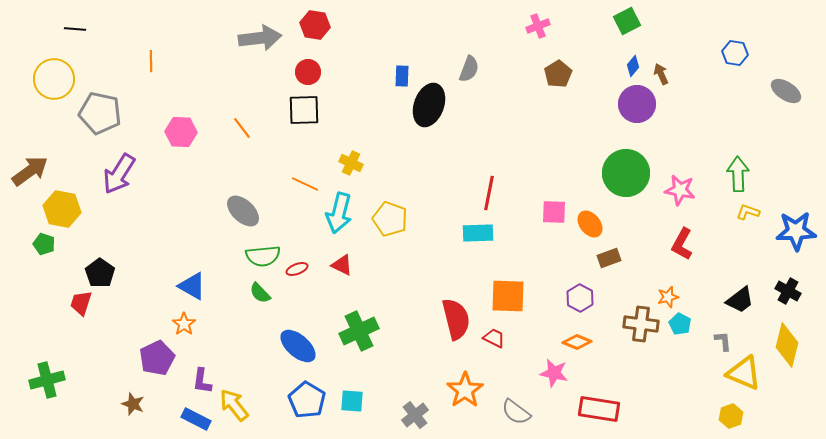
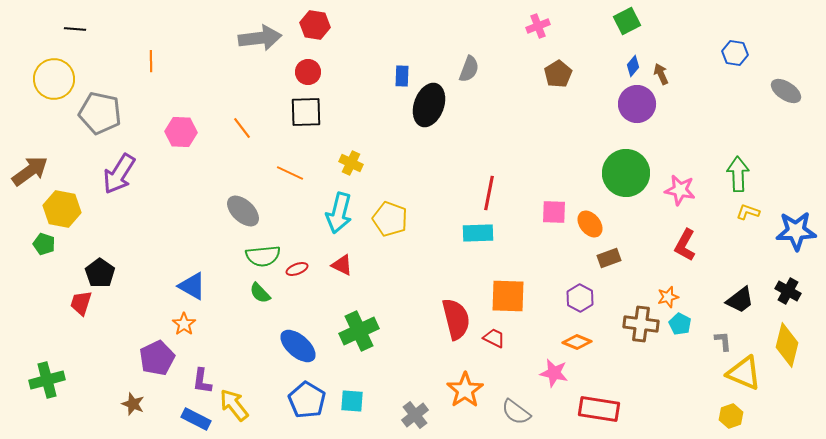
black square at (304, 110): moved 2 px right, 2 px down
orange line at (305, 184): moved 15 px left, 11 px up
red L-shape at (682, 244): moved 3 px right, 1 px down
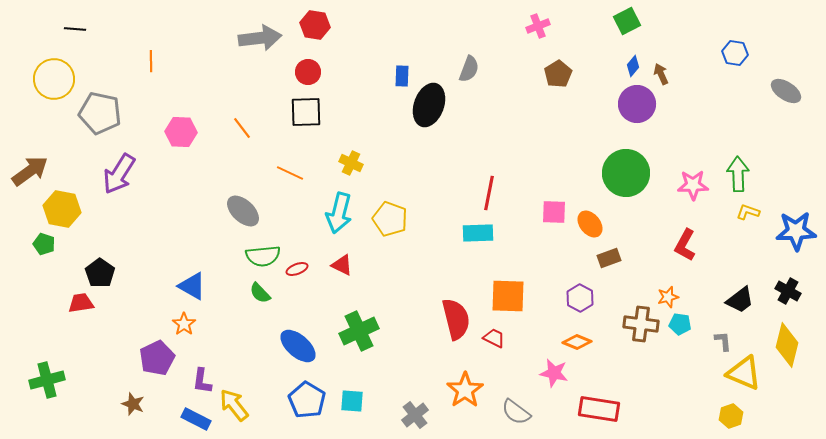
pink star at (680, 190): moved 13 px right, 5 px up; rotated 12 degrees counterclockwise
red trapezoid at (81, 303): rotated 64 degrees clockwise
cyan pentagon at (680, 324): rotated 20 degrees counterclockwise
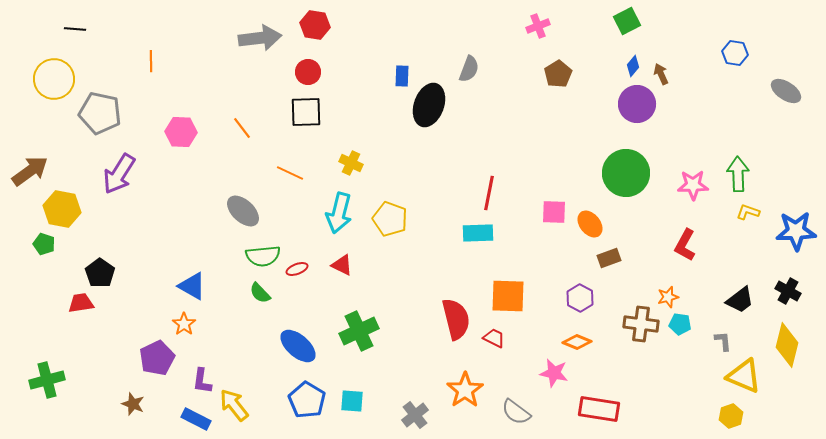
yellow triangle at (744, 373): moved 3 px down
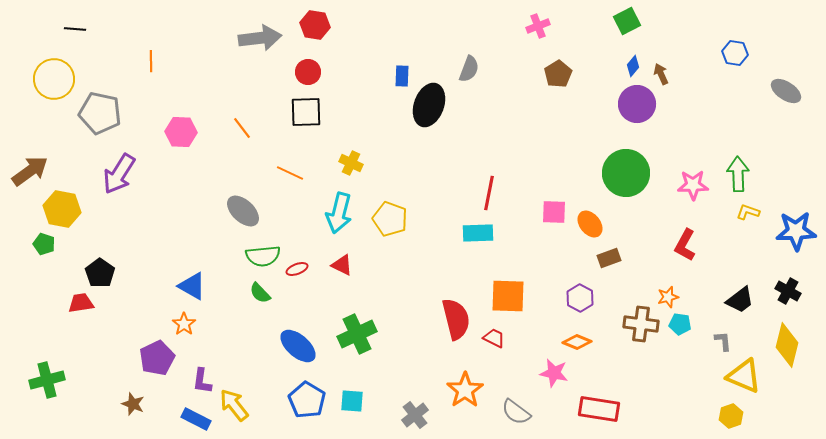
green cross at (359, 331): moved 2 px left, 3 px down
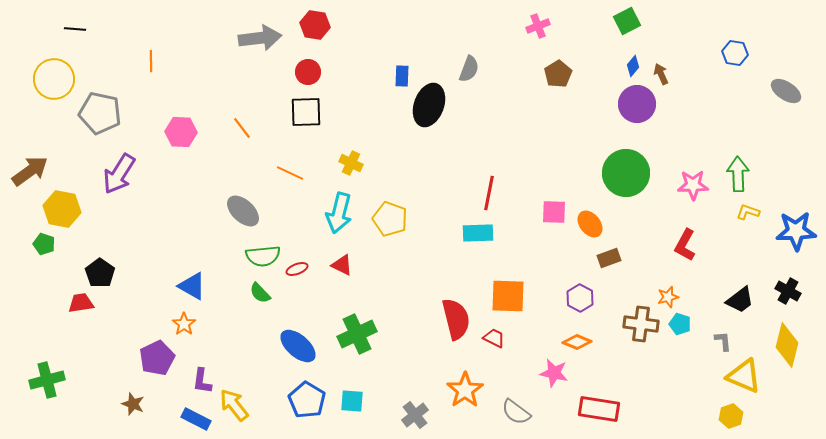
cyan pentagon at (680, 324): rotated 10 degrees clockwise
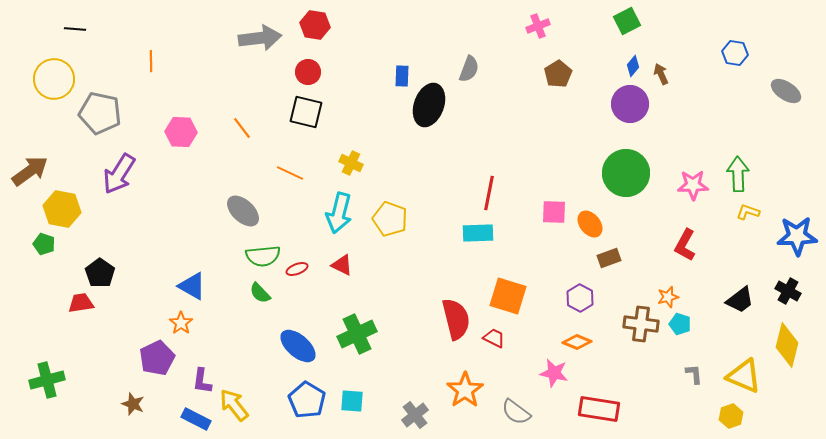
purple circle at (637, 104): moved 7 px left
black square at (306, 112): rotated 16 degrees clockwise
blue star at (796, 231): moved 1 px right, 5 px down
orange square at (508, 296): rotated 15 degrees clockwise
orange star at (184, 324): moved 3 px left, 1 px up
gray L-shape at (723, 341): moved 29 px left, 33 px down
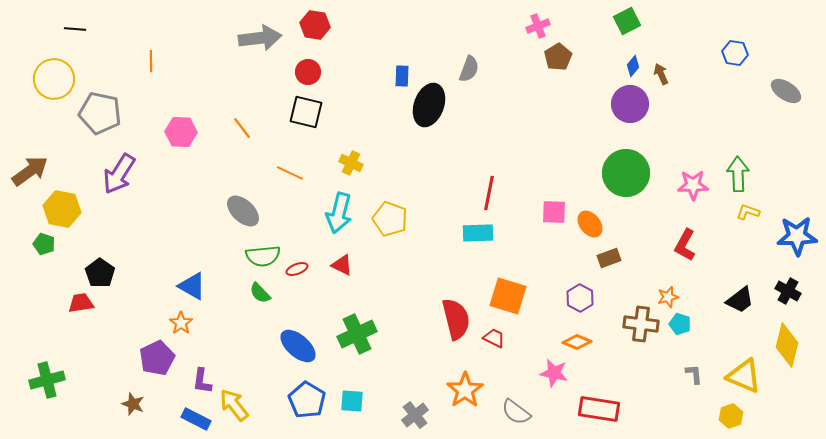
brown pentagon at (558, 74): moved 17 px up
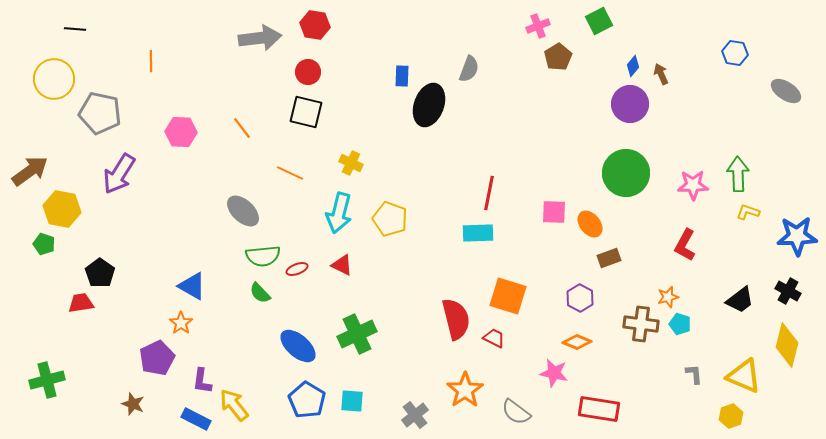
green square at (627, 21): moved 28 px left
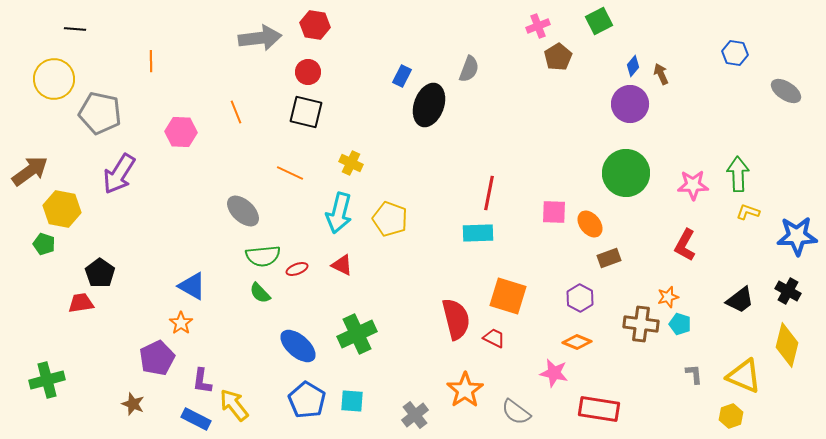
blue rectangle at (402, 76): rotated 25 degrees clockwise
orange line at (242, 128): moved 6 px left, 16 px up; rotated 15 degrees clockwise
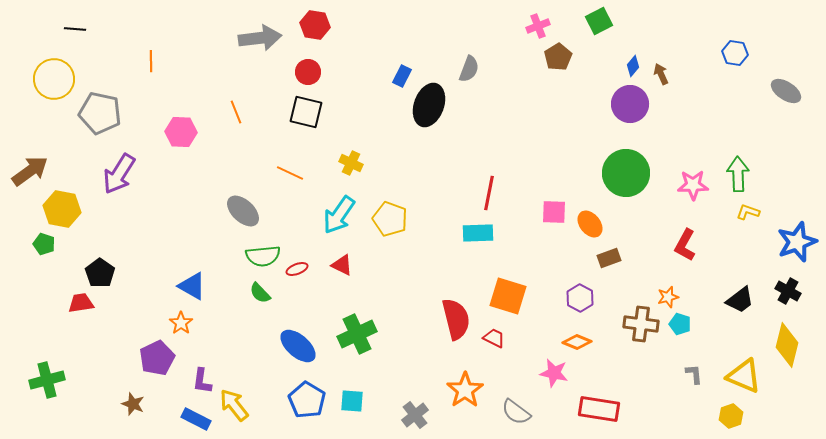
cyan arrow at (339, 213): moved 2 px down; rotated 21 degrees clockwise
blue star at (797, 236): moved 6 px down; rotated 18 degrees counterclockwise
